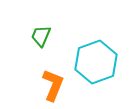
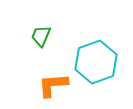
orange L-shape: rotated 116 degrees counterclockwise
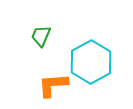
cyan hexagon: moved 5 px left; rotated 9 degrees counterclockwise
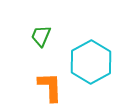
orange L-shape: moved 3 px left, 2 px down; rotated 92 degrees clockwise
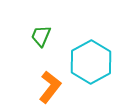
orange L-shape: rotated 40 degrees clockwise
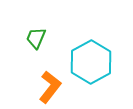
green trapezoid: moved 5 px left, 2 px down
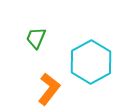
orange L-shape: moved 1 px left, 2 px down
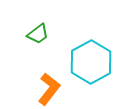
green trapezoid: moved 2 px right, 4 px up; rotated 150 degrees counterclockwise
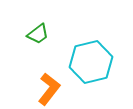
cyan hexagon: rotated 15 degrees clockwise
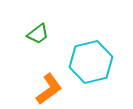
orange L-shape: rotated 16 degrees clockwise
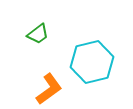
cyan hexagon: moved 1 px right
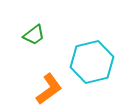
green trapezoid: moved 4 px left, 1 px down
